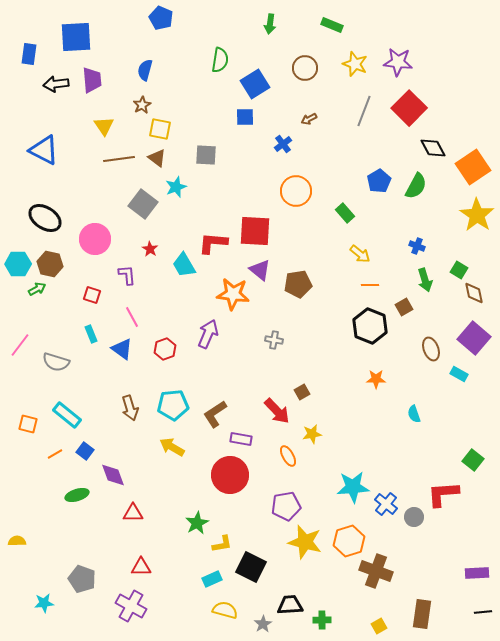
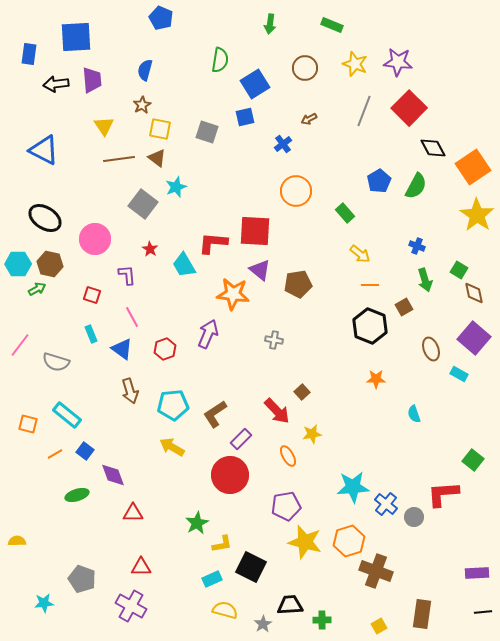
blue square at (245, 117): rotated 12 degrees counterclockwise
gray square at (206, 155): moved 1 px right, 23 px up; rotated 15 degrees clockwise
brown square at (302, 392): rotated 14 degrees counterclockwise
brown arrow at (130, 408): moved 17 px up
purple rectangle at (241, 439): rotated 55 degrees counterclockwise
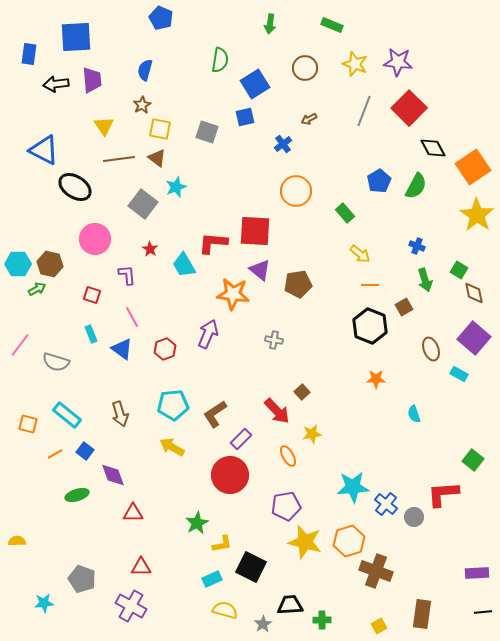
black ellipse at (45, 218): moved 30 px right, 31 px up
brown arrow at (130, 391): moved 10 px left, 23 px down
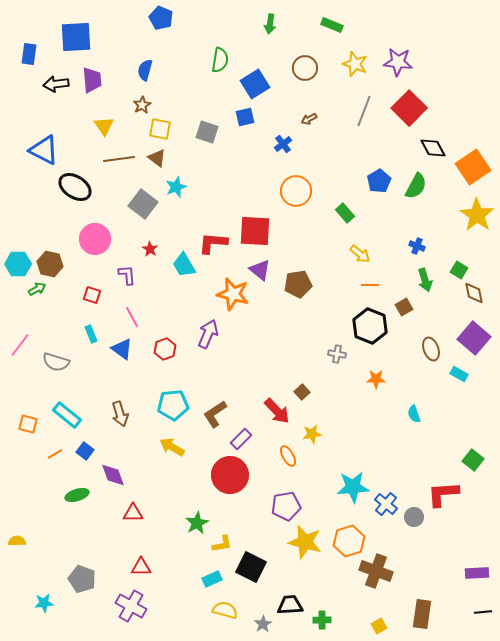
orange star at (233, 294): rotated 8 degrees clockwise
gray cross at (274, 340): moved 63 px right, 14 px down
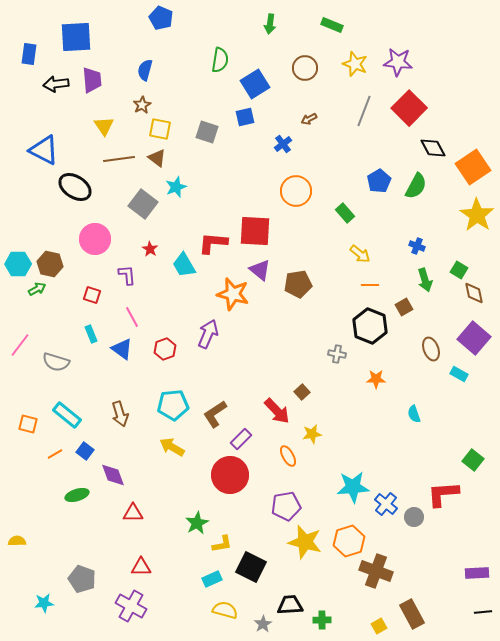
brown rectangle at (422, 614): moved 10 px left; rotated 36 degrees counterclockwise
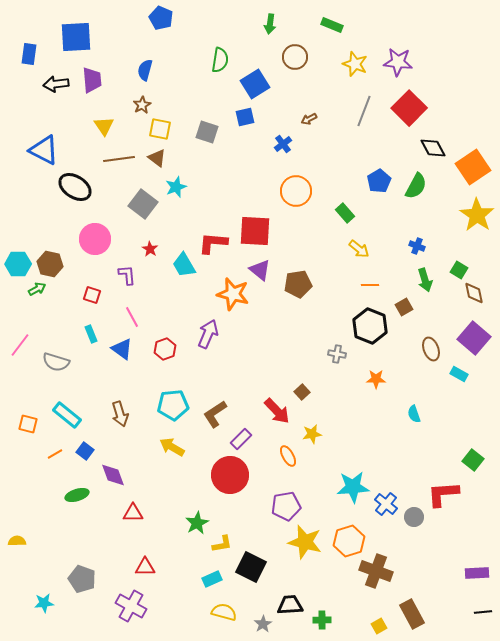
brown circle at (305, 68): moved 10 px left, 11 px up
yellow arrow at (360, 254): moved 1 px left, 5 px up
red triangle at (141, 567): moved 4 px right
yellow semicircle at (225, 610): moved 1 px left, 2 px down
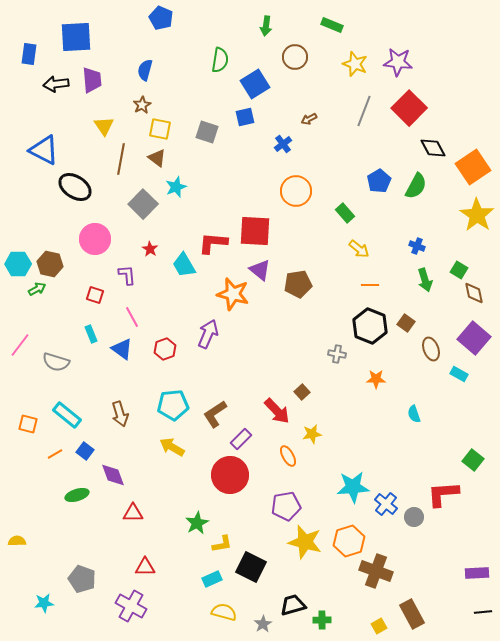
green arrow at (270, 24): moved 4 px left, 2 px down
brown line at (119, 159): moved 2 px right; rotated 72 degrees counterclockwise
gray square at (143, 204): rotated 8 degrees clockwise
red square at (92, 295): moved 3 px right
brown square at (404, 307): moved 2 px right, 16 px down; rotated 24 degrees counterclockwise
black trapezoid at (290, 605): moved 3 px right; rotated 12 degrees counterclockwise
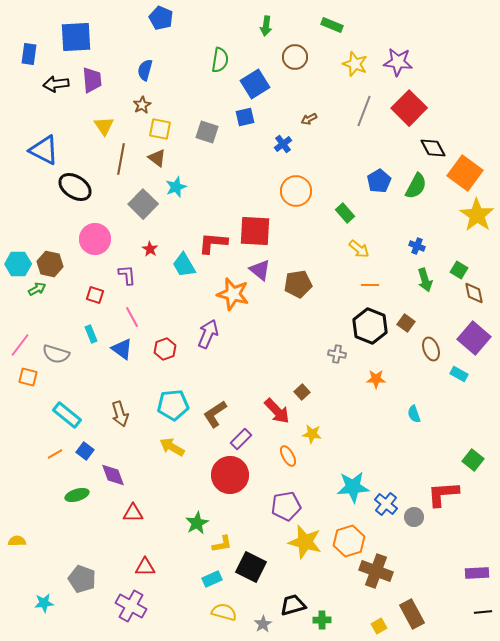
orange square at (473, 167): moved 8 px left, 6 px down; rotated 20 degrees counterclockwise
gray semicircle at (56, 362): moved 8 px up
orange square at (28, 424): moved 47 px up
yellow star at (312, 434): rotated 18 degrees clockwise
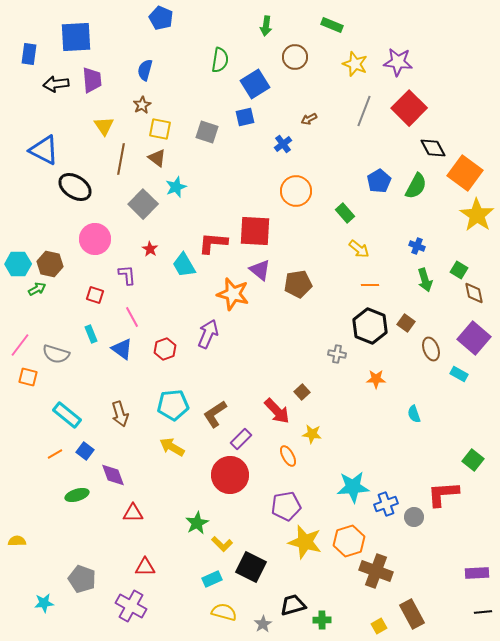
blue cross at (386, 504): rotated 30 degrees clockwise
yellow L-shape at (222, 544): rotated 55 degrees clockwise
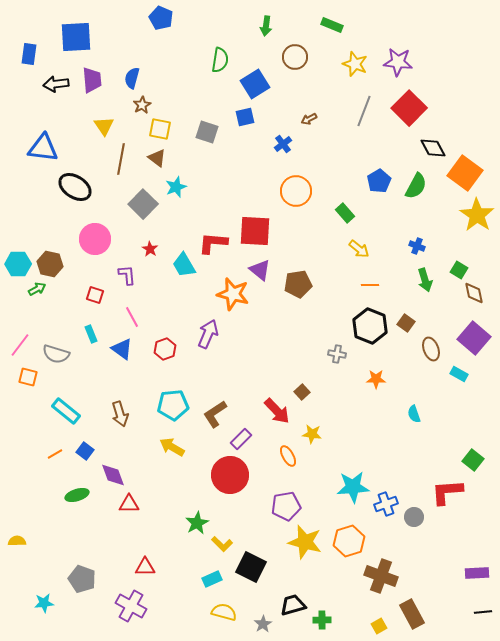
blue semicircle at (145, 70): moved 13 px left, 8 px down
blue triangle at (44, 150): moved 1 px left, 2 px up; rotated 20 degrees counterclockwise
cyan rectangle at (67, 415): moved 1 px left, 4 px up
red L-shape at (443, 494): moved 4 px right, 2 px up
red triangle at (133, 513): moved 4 px left, 9 px up
brown cross at (376, 571): moved 5 px right, 5 px down
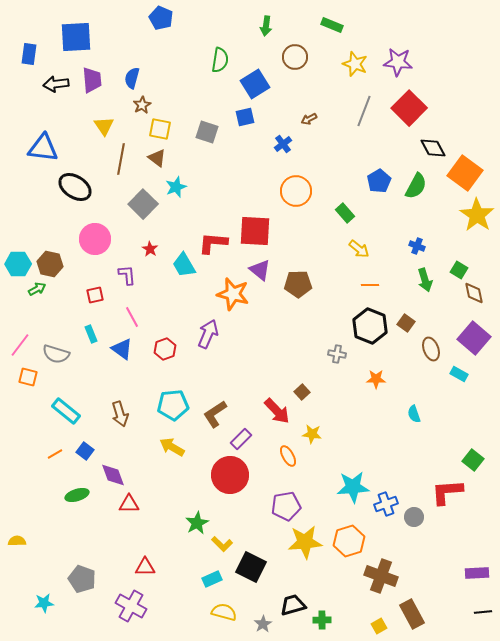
brown pentagon at (298, 284): rotated 8 degrees clockwise
red square at (95, 295): rotated 30 degrees counterclockwise
yellow star at (305, 542): rotated 20 degrees counterclockwise
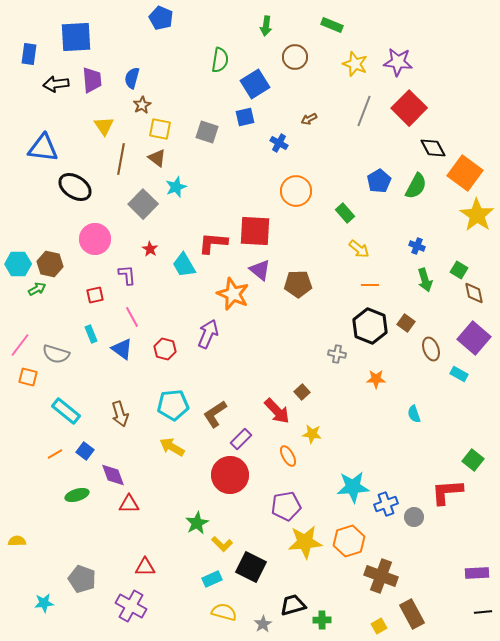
blue cross at (283, 144): moved 4 px left, 1 px up; rotated 24 degrees counterclockwise
orange star at (233, 294): rotated 8 degrees clockwise
red hexagon at (165, 349): rotated 25 degrees counterclockwise
